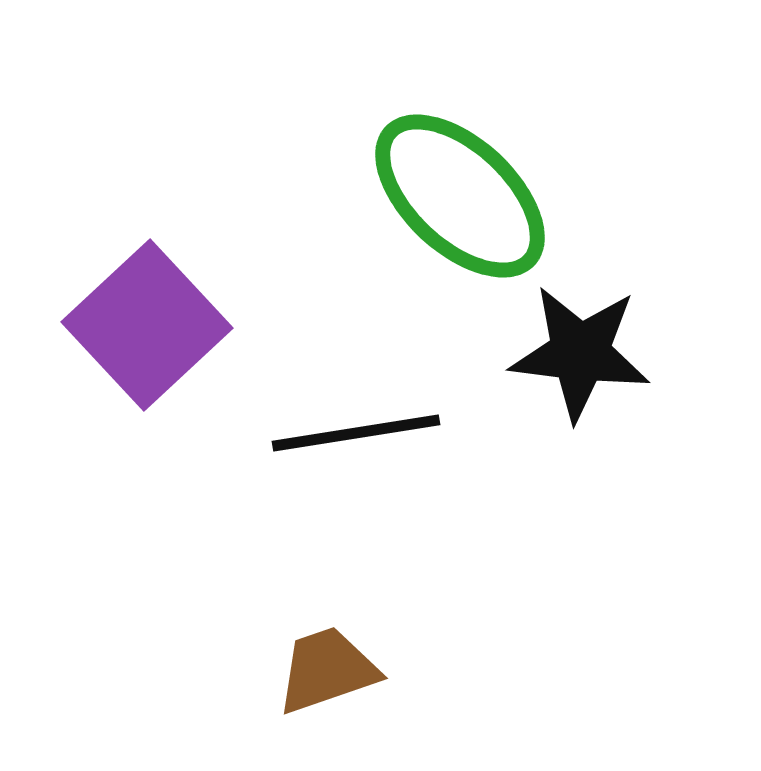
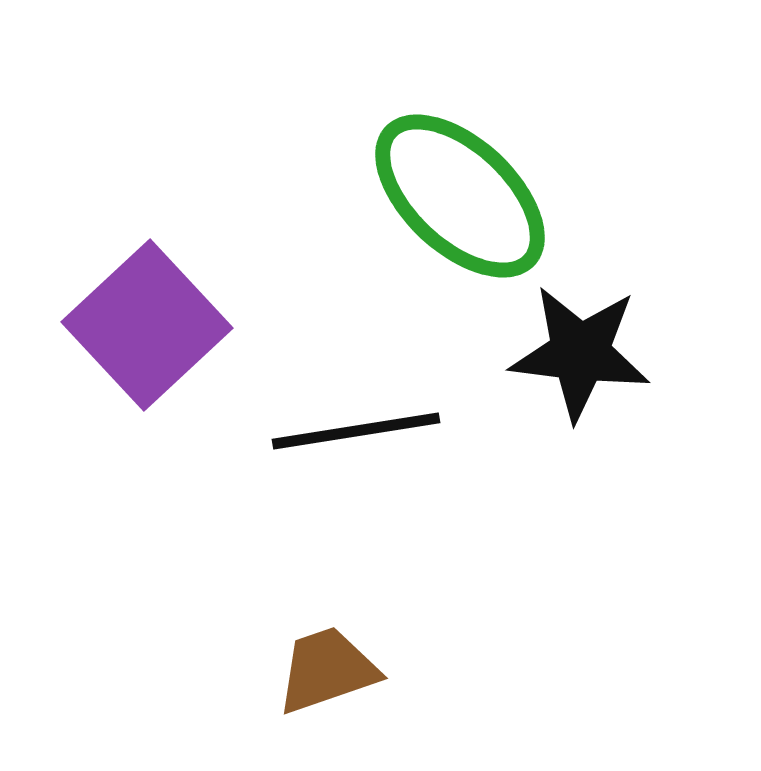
black line: moved 2 px up
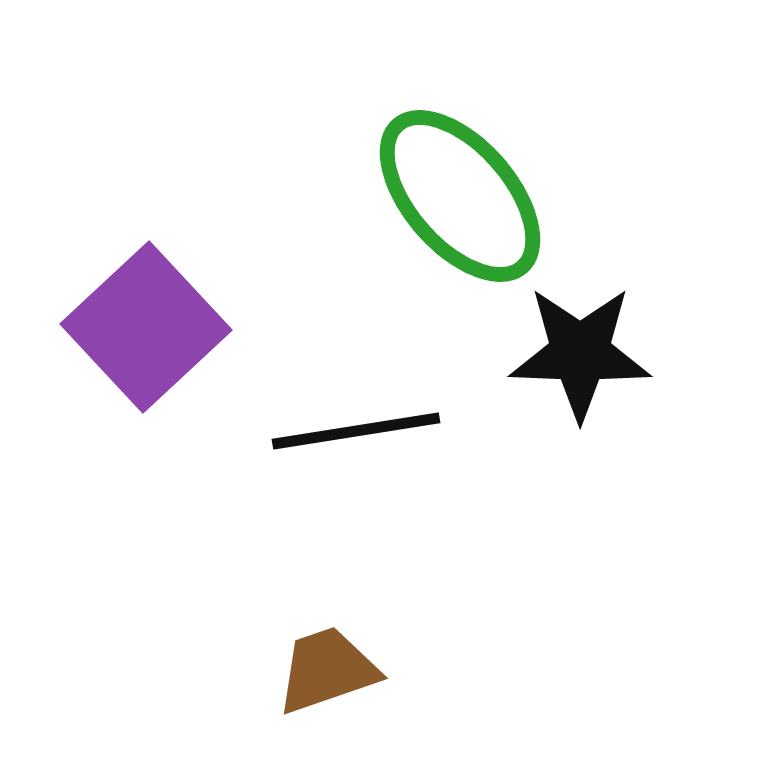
green ellipse: rotated 6 degrees clockwise
purple square: moved 1 px left, 2 px down
black star: rotated 5 degrees counterclockwise
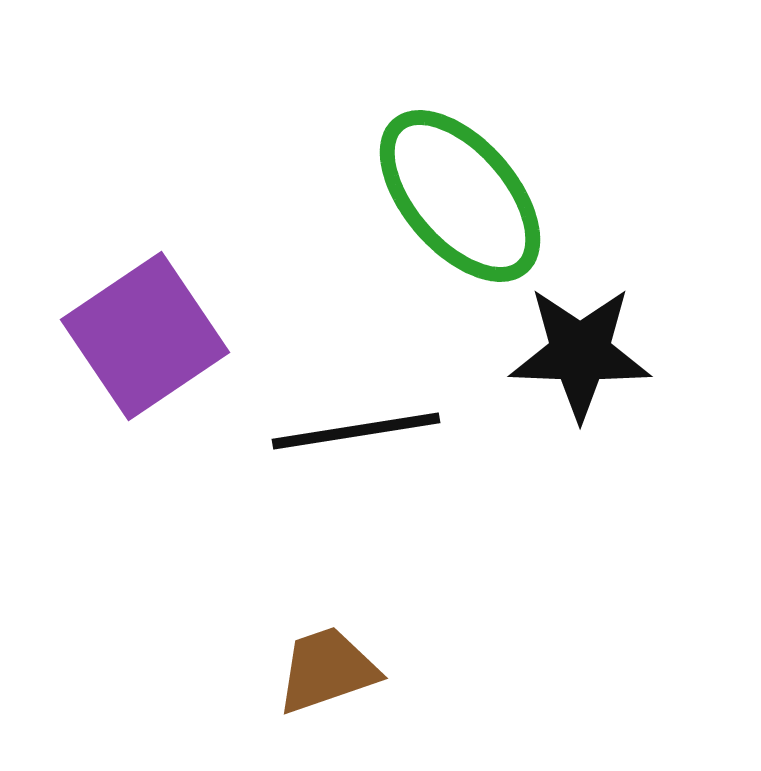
purple square: moved 1 px left, 9 px down; rotated 9 degrees clockwise
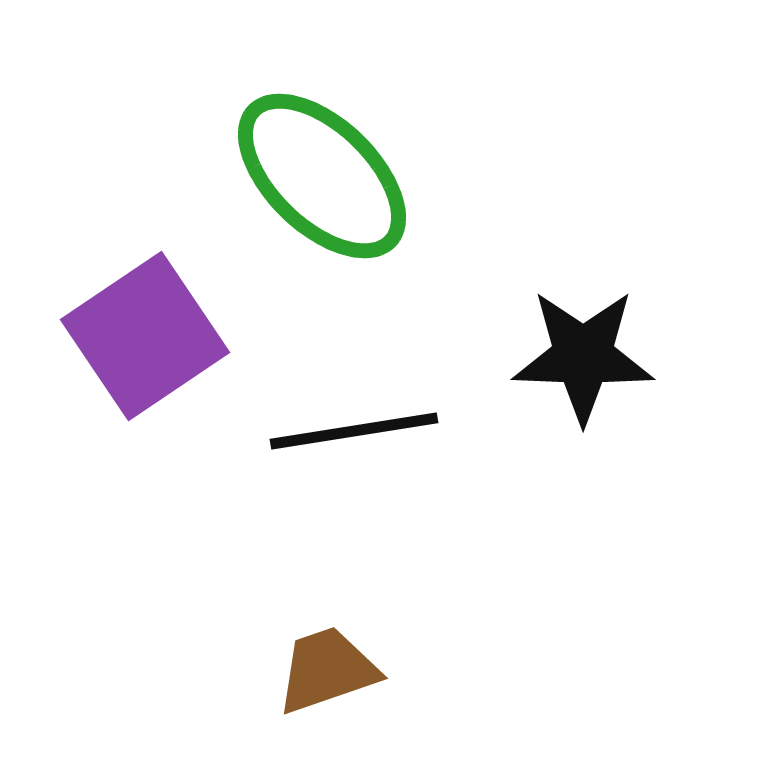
green ellipse: moved 138 px left, 20 px up; rotated 5 degrees counterclockwise
black star: moved 3 px right, 3 px down
black line: moved 2 px left
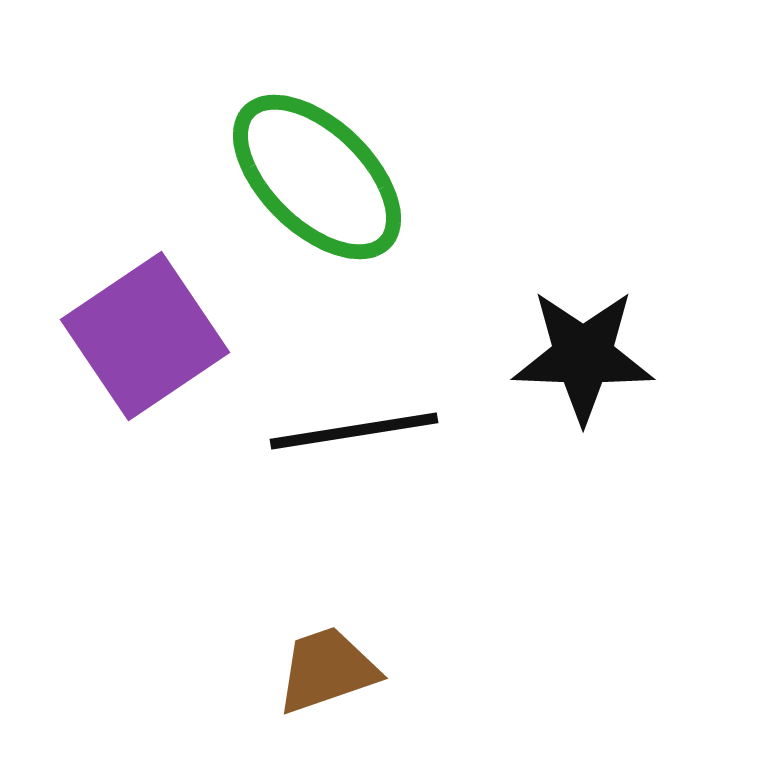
green ellipse: moved 5 px left, 1 px down
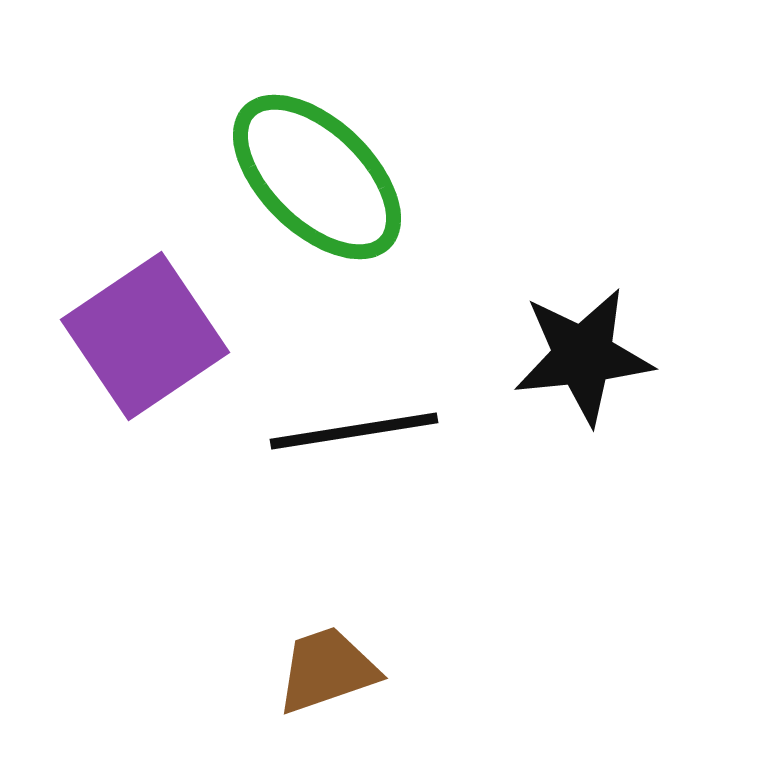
black star: rotated 8 degrees counterclockwise
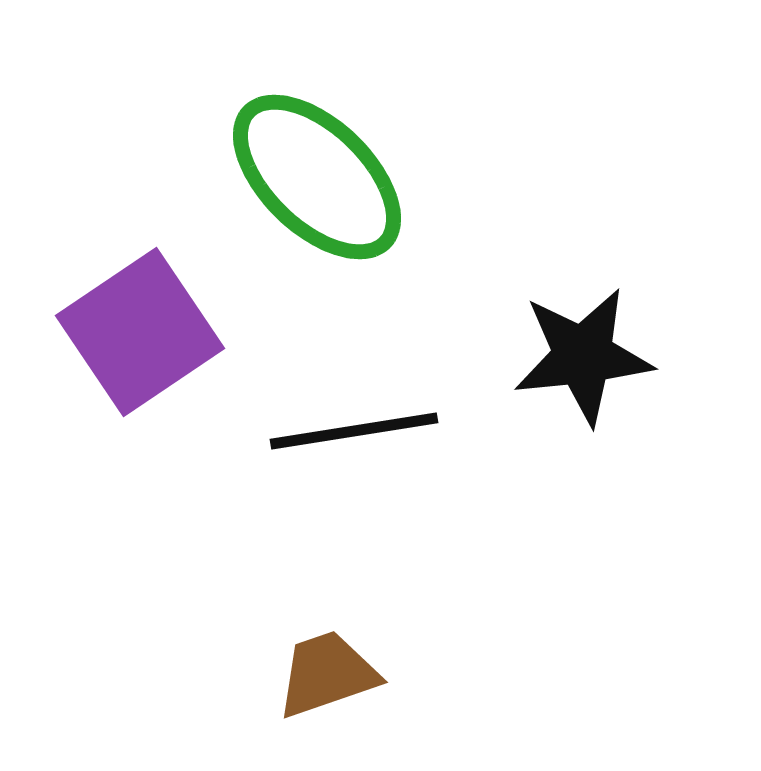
purple square: moved 5 px left, 4 px up
brown trapezoid: moved 4 px down
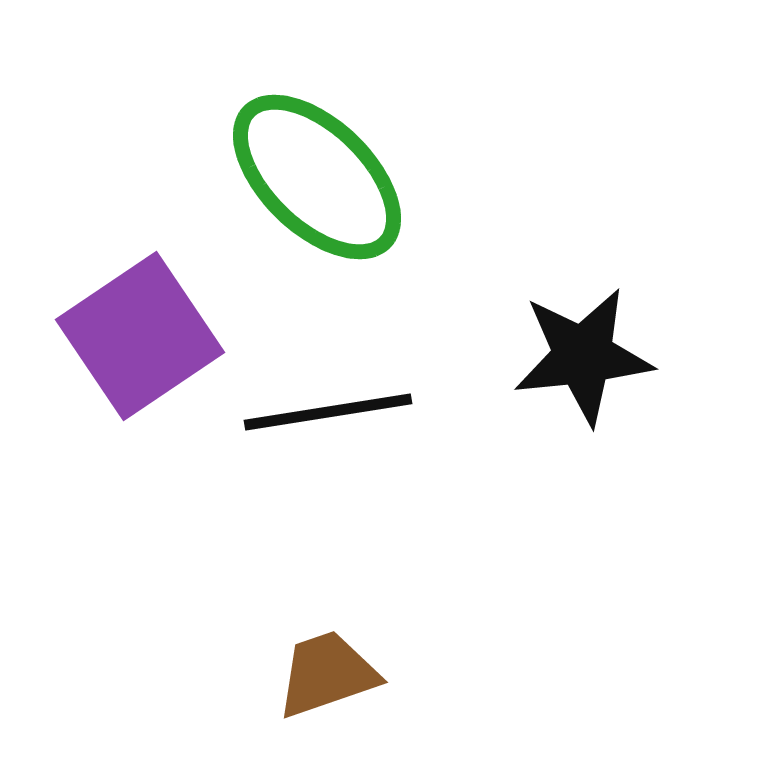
purple square: moved 4 px down
black line: moved 26 px left, 19 px up
